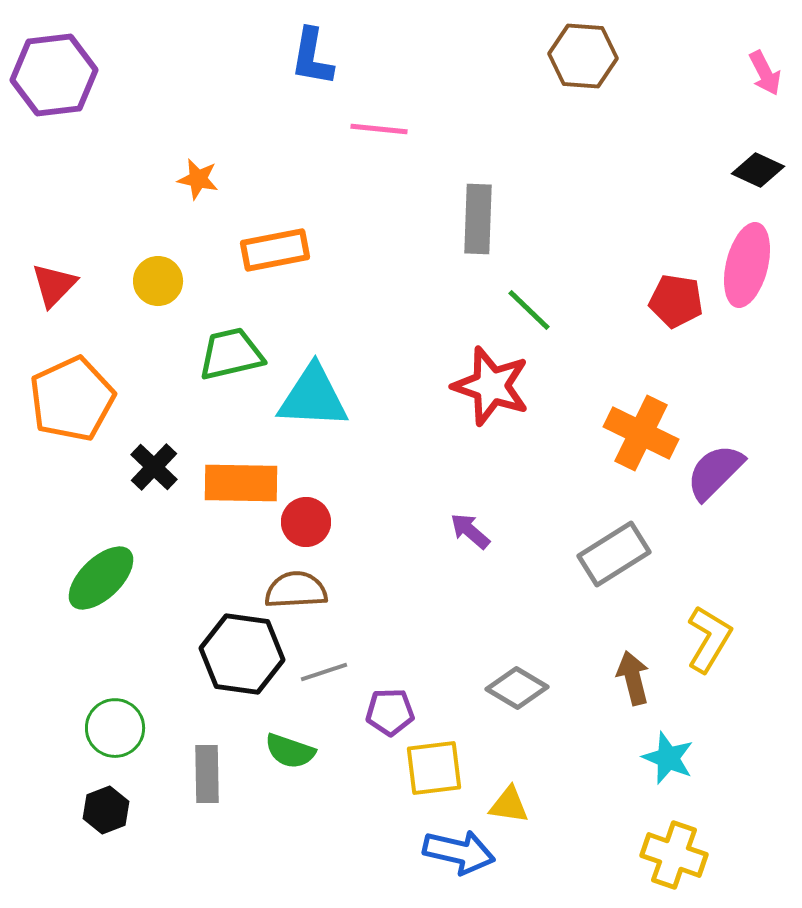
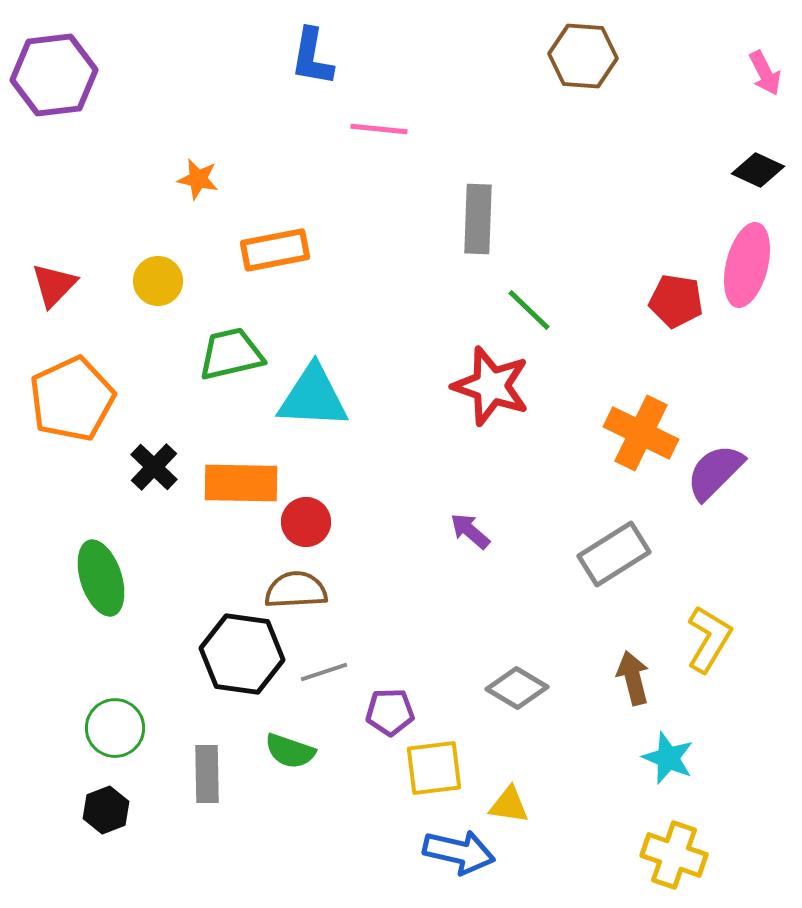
green ellipse at (101, 578): rotated 64 degrees counterclockwise
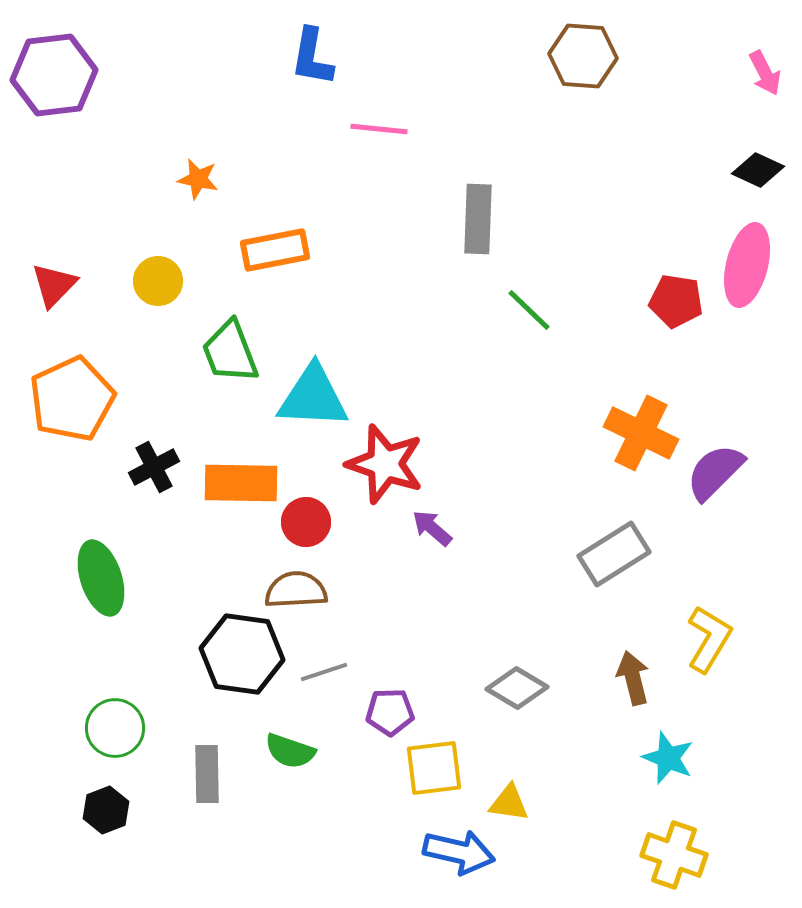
green trapezoid at (231, 354): moved 1 px left, 2 px up; rotated 98 degrees counterclockwise
red star at (491, 386): moved 106 px left, 78 px down
black cross at (154, 467): rotated 18 degrees clockwise
purple arrow at (470, 531): moved 38 px left, 3 px up
yellow triangle at (509, 805): moved 2 px up
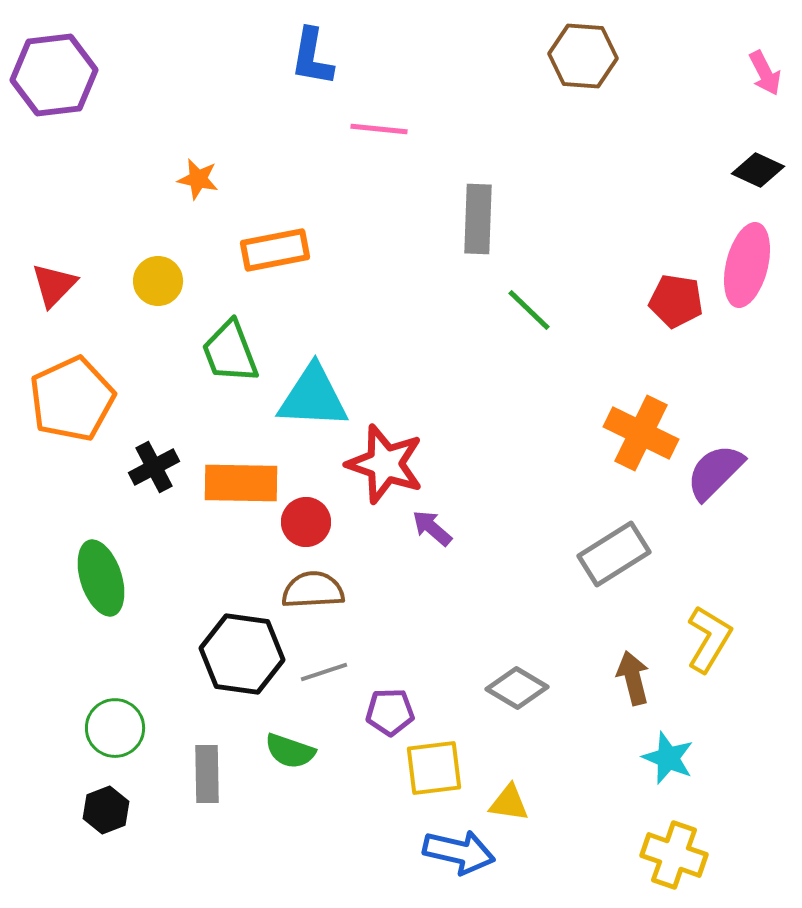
brown semicircle at (296, 590): moved 17 px right
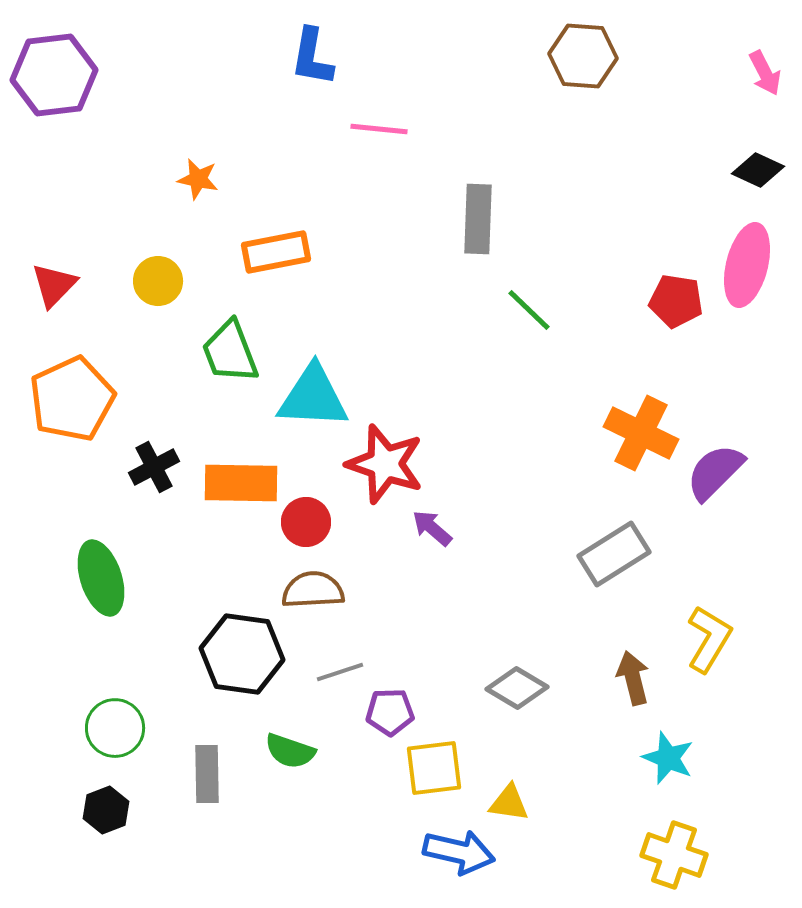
orange rectangle at (275, 250): moved 1 px right, 2 px down
gray line at (324, 672): moved 16 px right
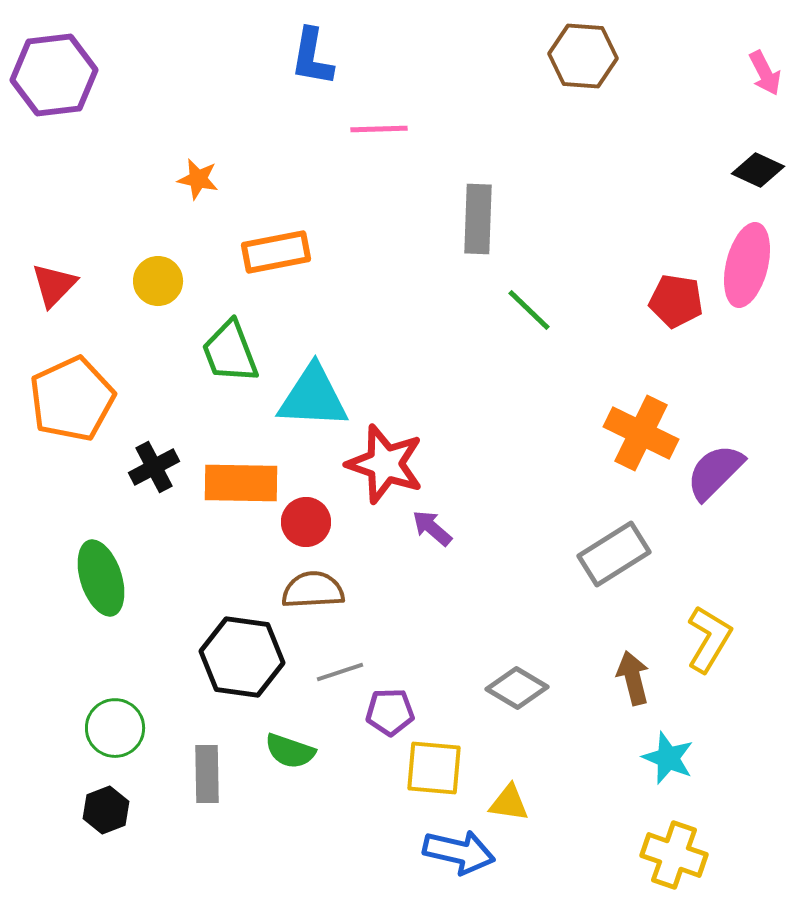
pink line at (379, 129): rotated 8 degrees counterclockwise
black hexagon at (242, 654): moved 3 px down
yellow square at (434, 768): rotated 12 degrees clockwise
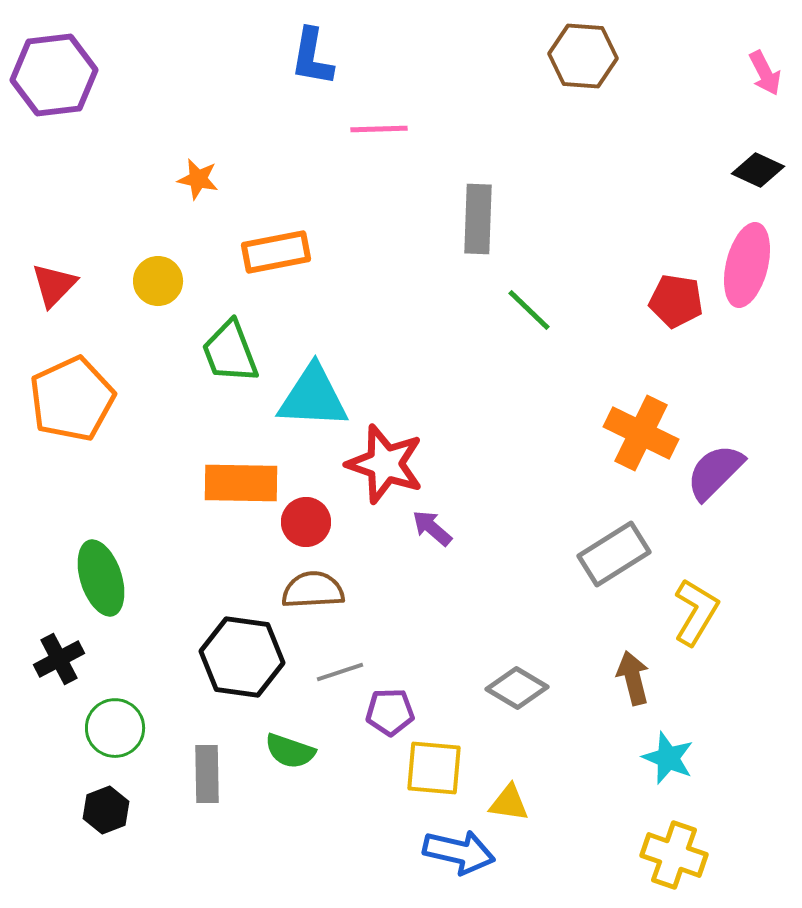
black cross at (154, 467): moved 95 px left, 192 px down
yellow L-shape at (709, 639): moved 13 px left, 27 px up
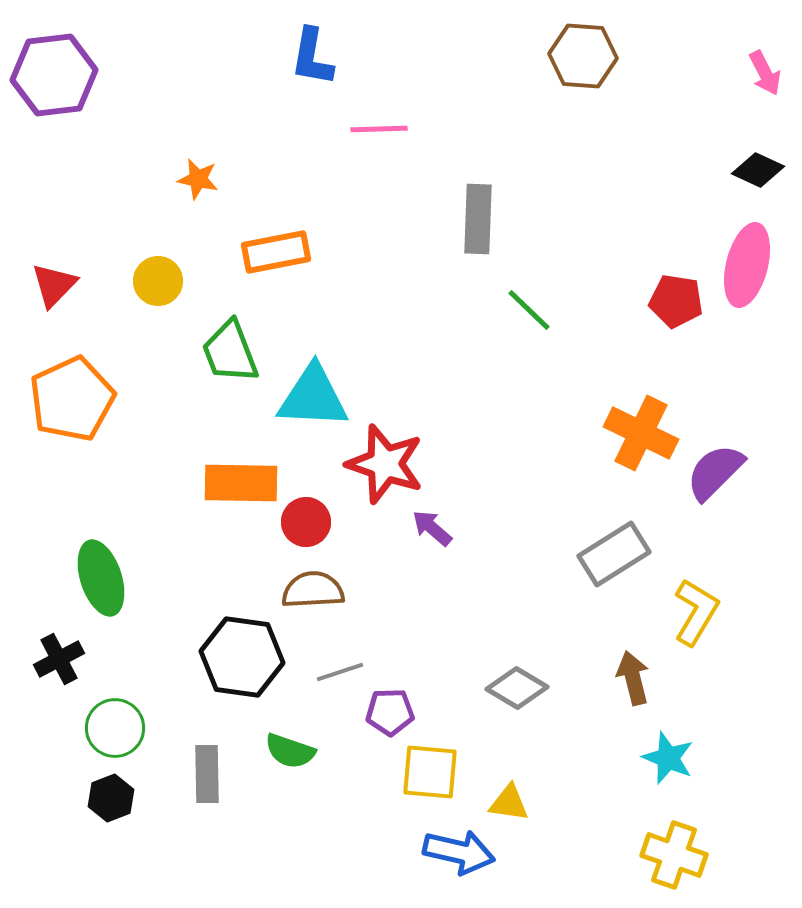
yellow square at (434, 768): moved 4 px left, 4 px down
black hexagon at (106, 810): moved 5 px right, 12 px up
